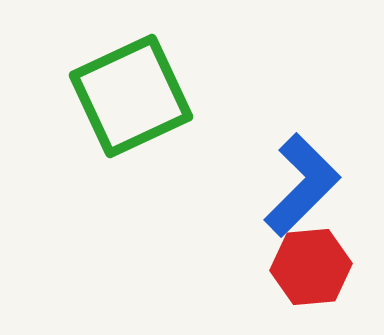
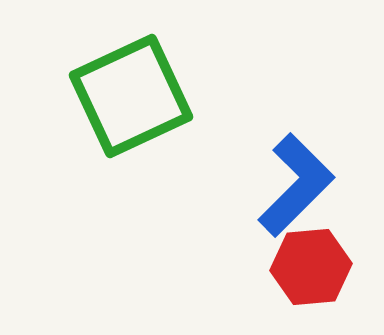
blue L-shape: moved 6 px left
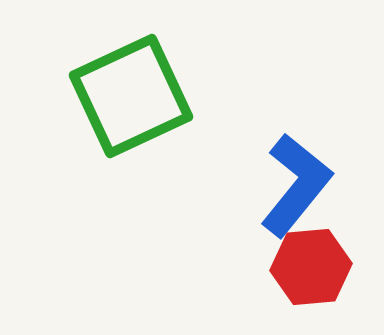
blue L-shape: rotated 6 degrees counterclockwise
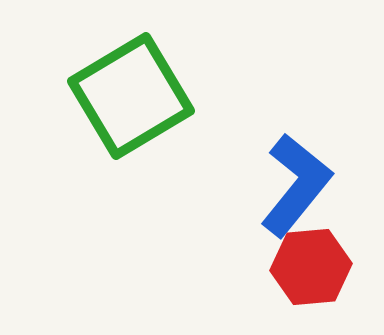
green square: rotated 6 degrees counterclockwise
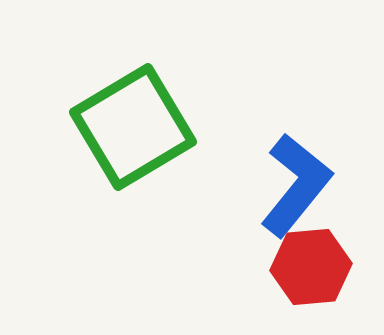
green square: moved 2 px right, 31 px down
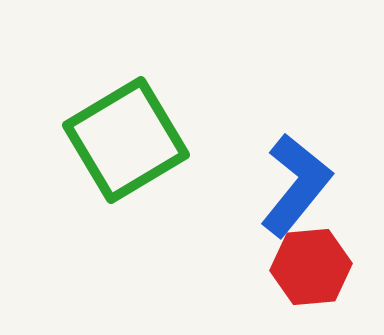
green square: moved 7 px left, 13 px down
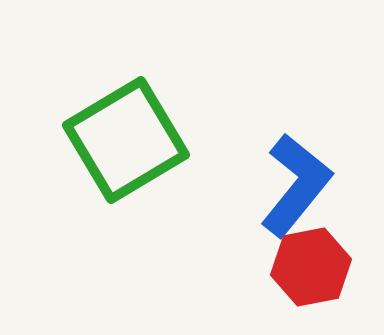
red hexagon: rotated 6 degrees counterclockwise
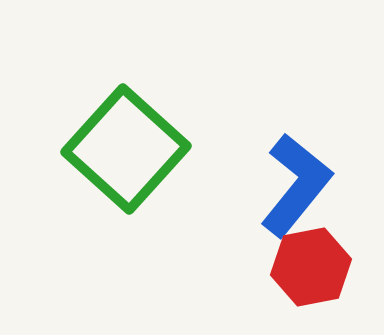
green square: moved 9 px down; rotated 17 degrees counterclockwise
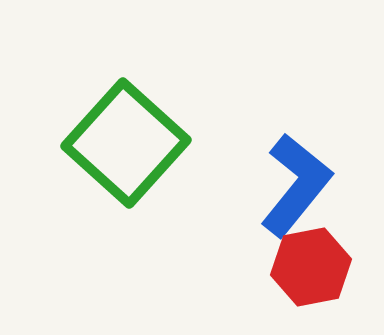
green square: moved 6 px up
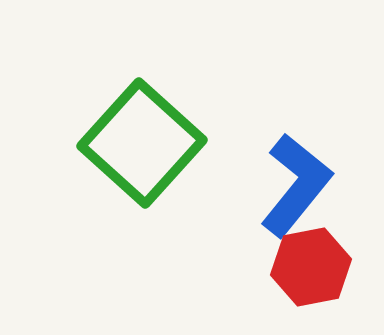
green square: moved 16 px right
